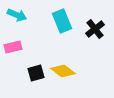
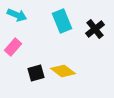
pink rectangle: rotated 36 degrees counterclockwise
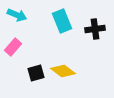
black cross: rotated 30 degrees clockwise
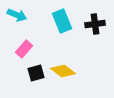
black cross: moved 5 px up
pink rectangle: moved 11 px right, 2 px down
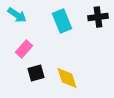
cyan arrow: rotated 12 degrees clockwise
black cross: moved 3 px right, 7 px up
yellow diamond: moved 4 px right, 7 px down; rotated 35 degrees clockwise
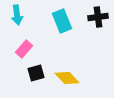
cyan arrow: rotated 48 degrees clockwise
yellow diamond: rotated 25 degrees counterclockwise
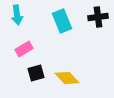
pink rectangle: rotated 18 degrees clockwise
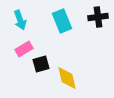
cyan arrow: moved 3 px right, 5 px down; rotated 12 degrees counterclockwise
black square: moved 5 px right, 9 px up
yellow diamond: rotated 30 degrees clockwise
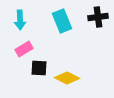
cyan arrow: rotated 18 degrees clockwise
black square: moved 2 px left, 4 px down; rotated 18 degrees clockwise
yellow diamond: rotated 50 degrees counterclockwise
